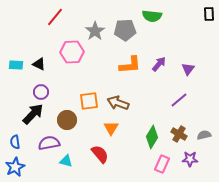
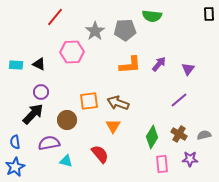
orange triangle: moved 2 px right, 2 px up
pink rectangle: rotated 30 degrees counterclockwise
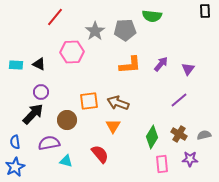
black rectangle: moved 4 px left, 3 px up
purple arrow: moved 2 px right
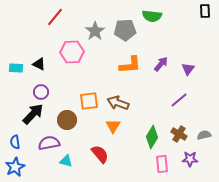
cyan rectangle: moved 3 px down
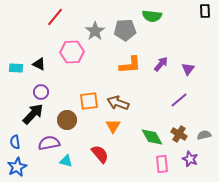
green diamond: rotated 60 degrees counterclockwise
purple star: rotated 21 degrees clockwise
blue star: moved 2 px right
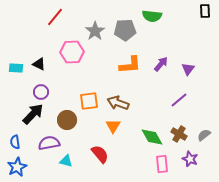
gray semicircle: rotated 24 degrees counterclockwise
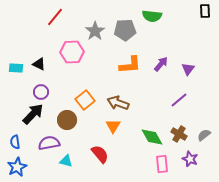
orange square: moved 4 px left, 1 px up; rotated 30 degrees counterclockwise
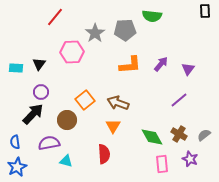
gray star: moved 2 px down
black triangle: rotated 40 degrees clockwise
red semicircle: moved 4 px right; rotated 36 degrees clockwise
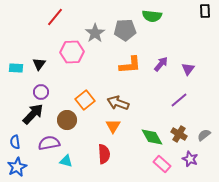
pink rectangle: rotated 42 degrees counterclockwise
